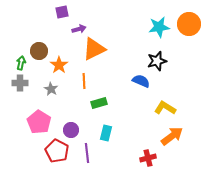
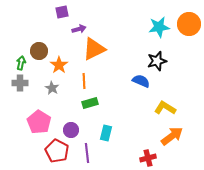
gray star: moved 1 px right, 1 px up
green rectangle: moved 9 px left
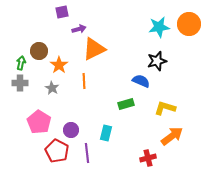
green rectangle: moved 36 px right, 1 px down
yellow L-shape: rotated 15 degrees counterclockwise
